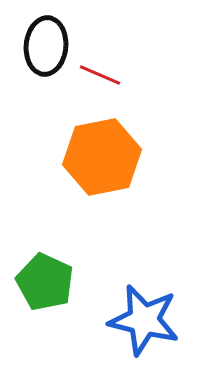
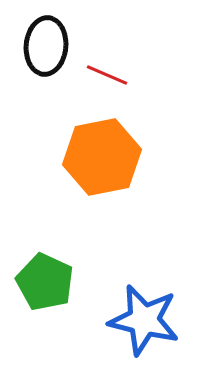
red line: moved 7 px right
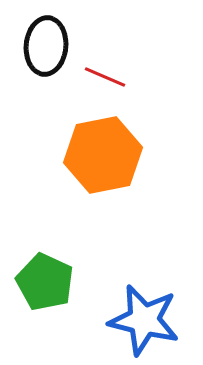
red line: moved 2 px left, 2 px down
orange hexagon: moved 1 px right, 2 px up
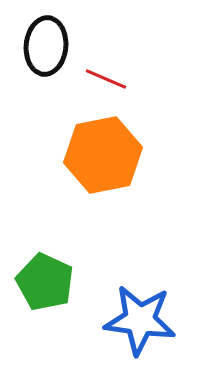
red line: moved 1 px right, 2 px down
blue star: moved 4 px left; rotated 6 degrees counterclockwise
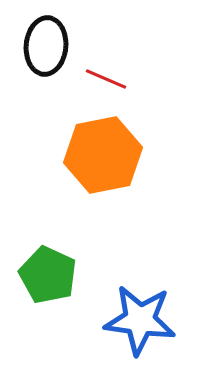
green pentagon: moved 3 px right, 7 px up
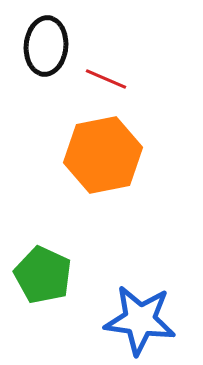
green pentagon: moved 5 px left
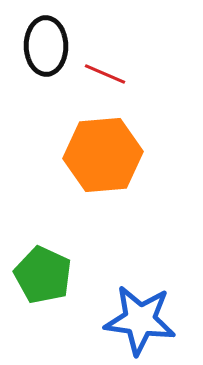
black ellipse: rotated 6 degrees counterclockwise
red line: moved 1 px left, 5 px up
orange hexagon: rotated 6 degrees clockwise
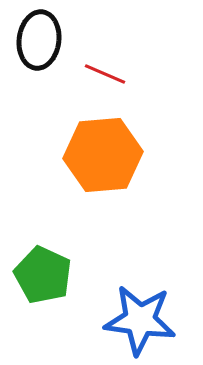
black ellipse: moved 7 px left, 6 px up; rotated 8 degrees clockwise
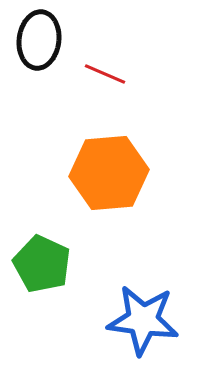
orange hexagon: moved 6 px right, 18 px down
green pentagon: moved 1 px left, 11 px up
blue star: moved 3 px right
